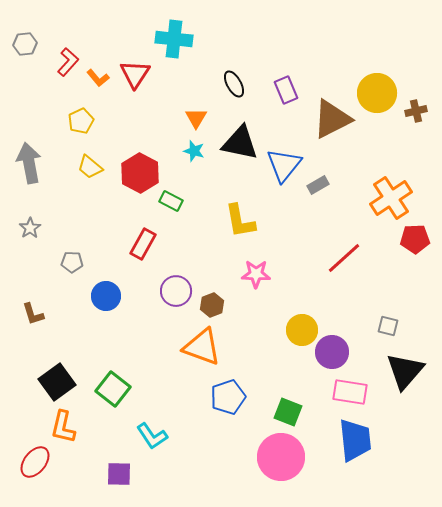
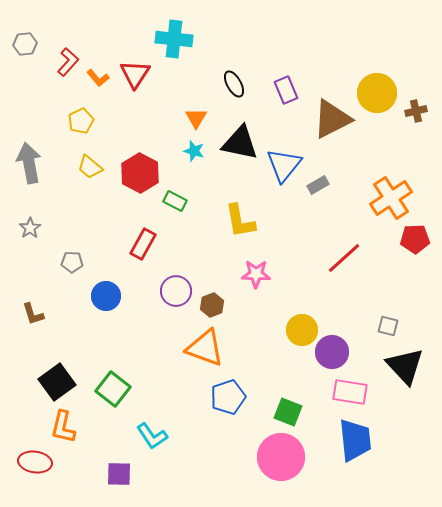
green rectangle at (171, 201): moved 4 px right
orange triangle at (202, 347): moved 3 px right, 1 px down
black triangle at (405, 371): moved 5 px up; rotated 24 degrees counterclockwise
red ellipse at (35, 462): rotated 60 degrees clockwise
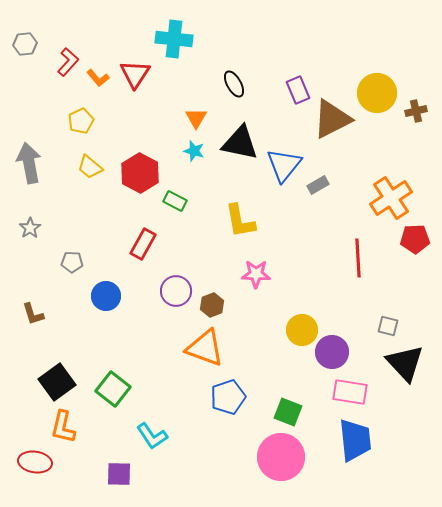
purple rectangle at (286, 90): moved 12 px right
red line at (344, 258): moved 14 px right; rotated 51 degrees counterclockwise
black triangle at (405, 366): moved 3 px up
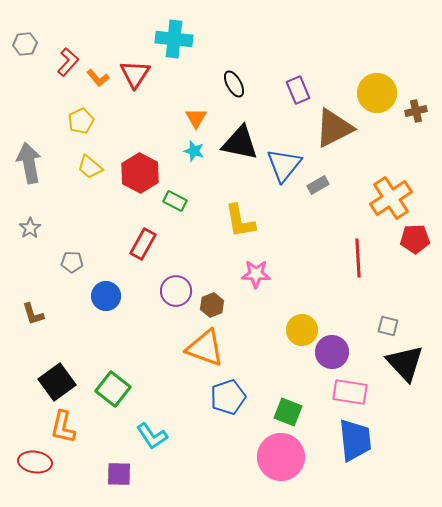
brown triangle at (332, 119): moved 2 px right, 9 px down
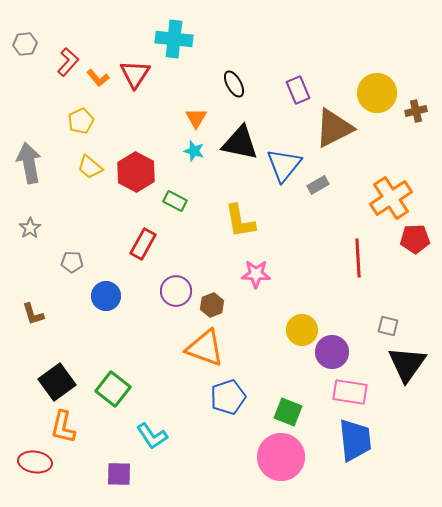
red hexagon at (140, 173): moved 4 px left, 1 px up
black triangle at (405, 363): moved 2 px right, 1 px down; rotated 18 degrees clockwise
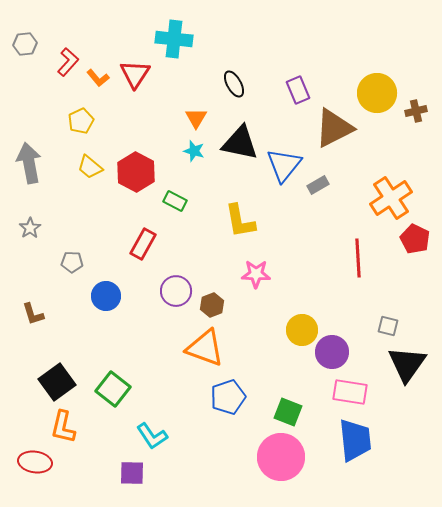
red pentagon at (415, 239): rotated 28 degrees clockwise
purple square at (119, 474): moved 13 px right, 1 px up
